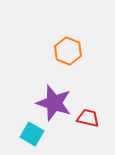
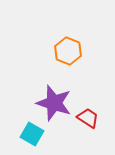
red trapezoid: rotated 20 degrees clockwise
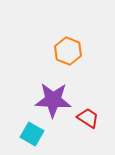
purple star: moved 1 px left, 3 px up; rotated 15 degrees counterclockwise
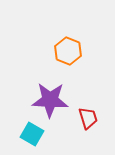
purple star: moved 3 px left
red trapezoid: rotated 40 degrees clockwise
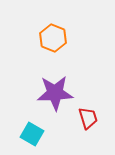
orange hexagon: moved 15 px left, 13 px up
purple star: moved 5 px right, 7 px up; rotated 6 degrees counterclockwise
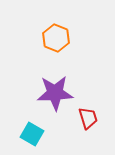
orange hexagon: moved 3 px right
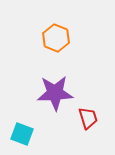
cyan square: moved 10 px left; rotated 10 degrees counterclockwise
